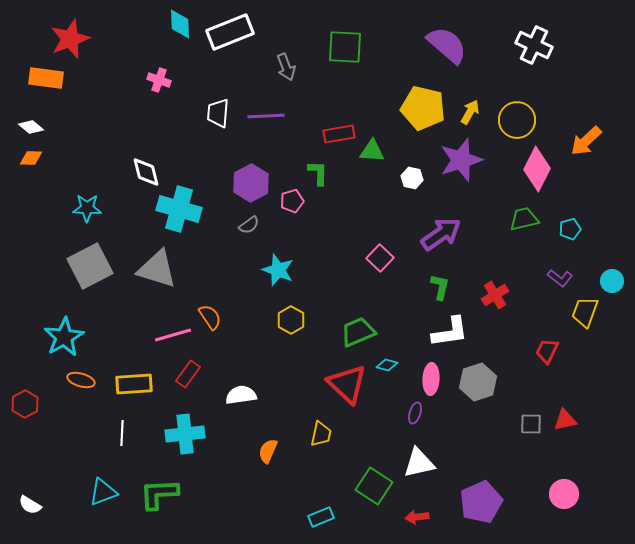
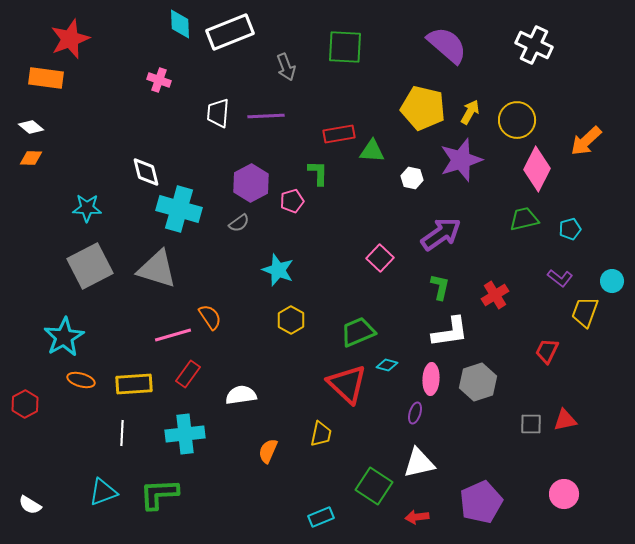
gray semicircle at (249, 225): moved 10 px left, 2 px up
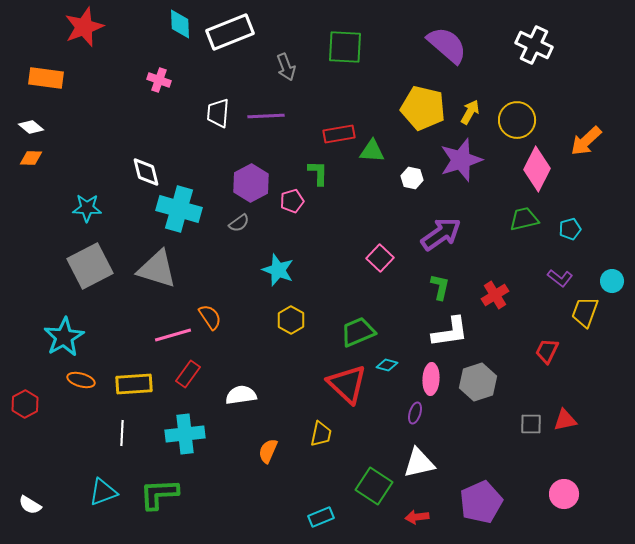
red star at (70, 39): moved 14 px right, 12 px up
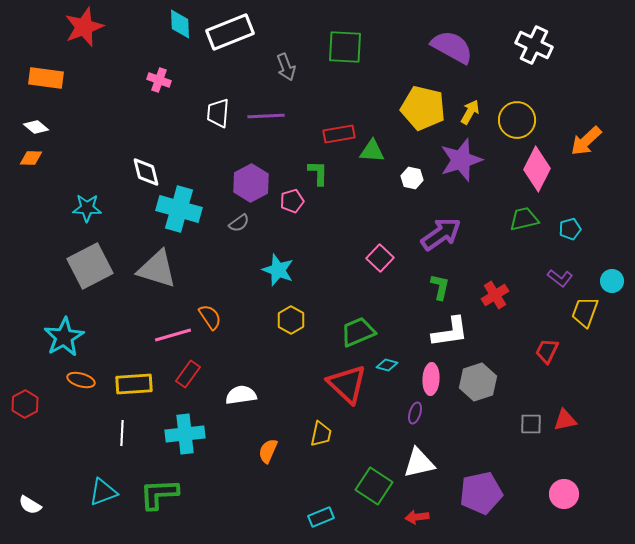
purple semicircle at (447, 45): moved 5 px right, 2 px down; rotated 12 degrees counterclockwise
white diamond at (31, 127): moved 5 px right
purple pentagon at (481, 502): moved 9 px up; rotated 12 degrees clockwise
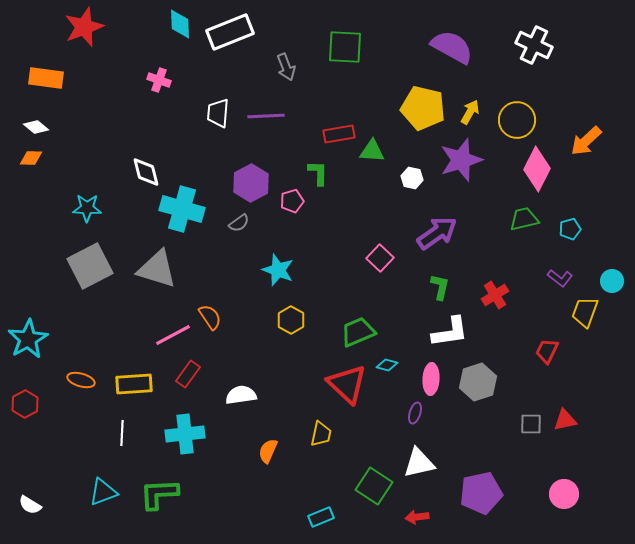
cyan cross at (179, 209): moved 3 px right
purple arrow at (441, 234): moved 4 px left, 1 px up
pink line at (173, 335): rotated 12 degrees counterclockwise
cyan star at (64, 337): moved 36 px left, 2 px down
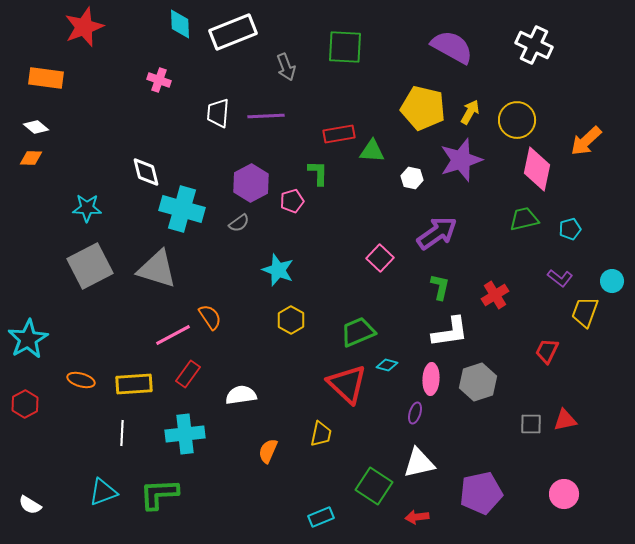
white rectangle at (230, 32): moved 3 px right
pink diamond at (537, 169): rotated 15 degrees counterclockwise
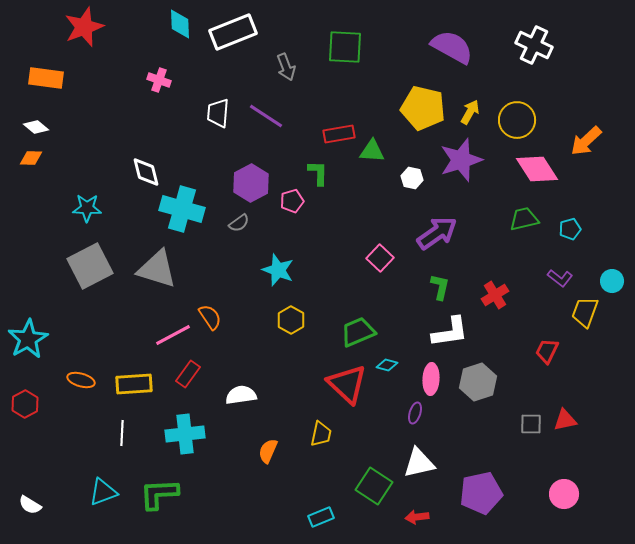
purple line at (266, 116): rotated 36 degrees clockwise
pink diamond at (537, 169): rotated 45 degrees counterclockwise
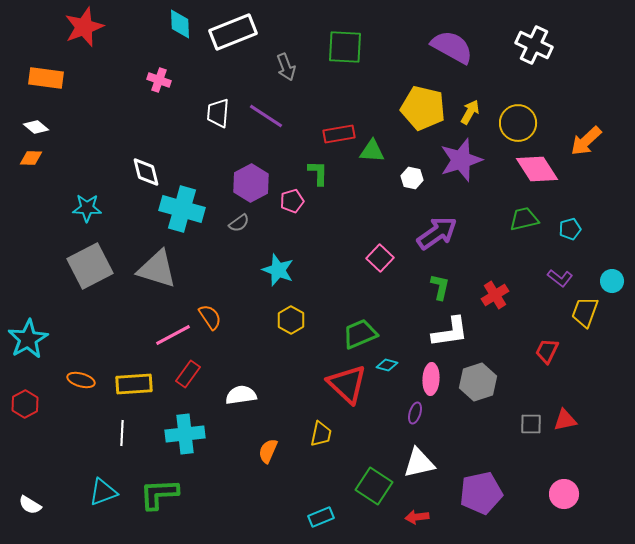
yellow circle at (517, 120): moved 1 px right, 3 px down
green trapezoid at (358, 332): moved 2 px right, 2 px down
